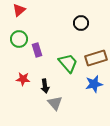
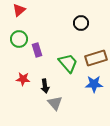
blue star: rotated 12 degrees clockwise
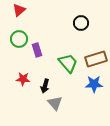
brown rectangle: moved 1 px down
black arrow: rotated 24 degrees clockwise
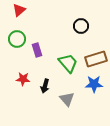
black circle: moved 3 px down
green circle: moved 2 px left
gray triangle: moved 12 px right, 4 px up
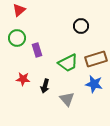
green circle: moved 1 px up
green trapezoid: rotated 105 degrees clockwise
blue star: rotated 12 degrees clockwise
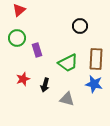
black circle: moved 1 px left
brown rectangle: rotated 70 degrees counterclockwise
red star: rotated 24 degrees counterclockwise
black arrow: moved 1 px up
gray triangle: rotated 35 degrees counterclockwise
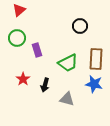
red star: rotated 16 degrees counterclockwise
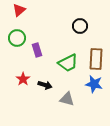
black arrow: rotated 88 degrees counterclockwise
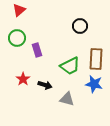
green trapezoid: moved 2 px right, 3 px down
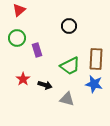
black circle: moved 11 px left
